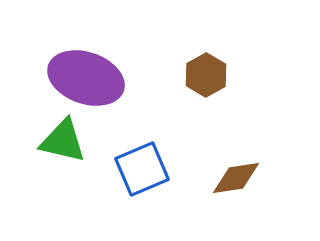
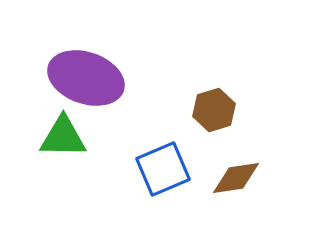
brown hexagon: moved 8 px right, 35 px down; rotated 12 degrees clockwise
green triangle: moved 4 px up; rotated 12 degrees counterclockwise
blue square: moved 21 px right
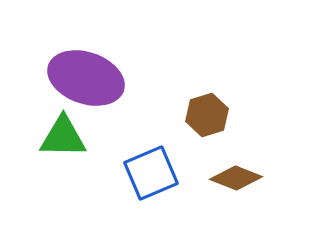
brown hexagon: moved 7 px left, 5 px down
blue square: moved 12 px left, 4 px down
brown diamond: rotated 30 degrees clockwise
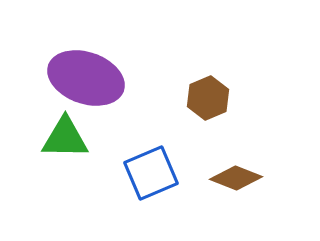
brown hexagon: moved 1 px right, 17 px up; rotated 6 degrees counterclockwise
green triangle: moved 2 px right, 1 px down
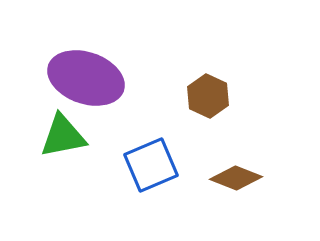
brown hexagon: moved 2 px up; rotated 12 degrees counterclockwise
green triangle: moved 2 px left, 2 px up; rotated 12 degrees counterclockwise
blue square: moved 8 px up
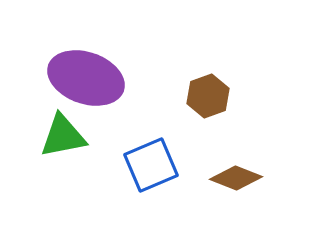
brown hexagon: rotated 15 degrees clockwise
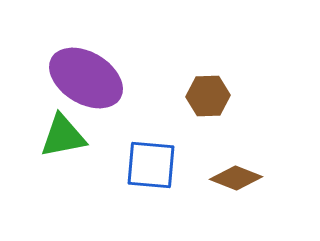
purple ellipse: rotated 12 degrees clockwise
brown hexagon: rotated 18 degrees clockwise
blue square: rotated 28 degrees clockwise
